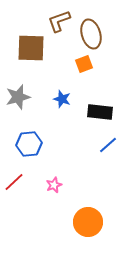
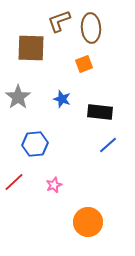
brown ellipse: moved 6 px up; rotated 12 degrees clockwise
gray star: rotated 20 degrees counterclockwise
blue hexagon: moved 6 px right
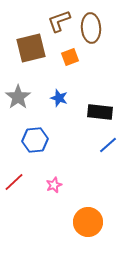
brown square: rotated 16 degrees counterclockwise
orange square: moved 14 px left, 7 px up
blue star: moved 3 px left, 1 px up
blue hexagon: moved 4 px up
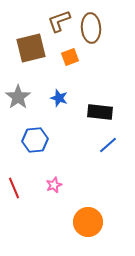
red line: moved 6 px down; rotated 70 degrees counterclockwise
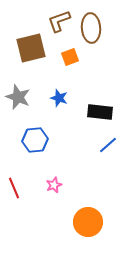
gray star: rotated 15 degrees counterclockwise
